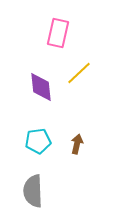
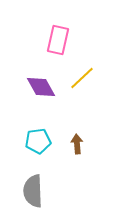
pink rectangle: moved 7 px down
yellow line: moved 3 px right, 5 px down
purple diamond: rotated 24 degrees counterclockwise
brown arrow: rotated 18 degrees counterclockwise
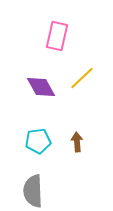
pink rectangle: moved 1 px left, 4 px up
brown arrow: moved 2 px up
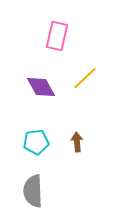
yellow line: moved 3 px right
cyan pentagon: moved 2 px left, 1 px down
